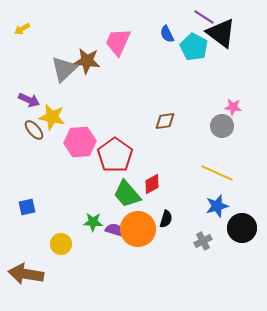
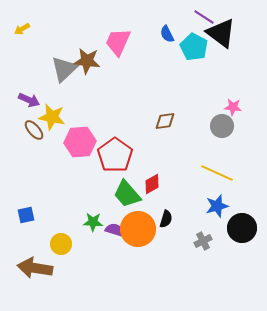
blue square: moved 1 px left, 8 px down
brown arrow: moved 9 px right, 6 px up
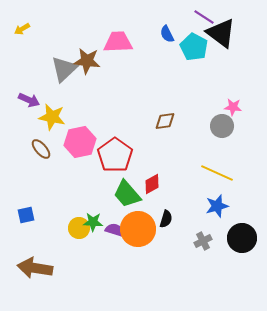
pink trapezoid: rotated 64 degrees clockwise
brown ellipse: moved 7 px right, 19 px down
pink hexagon: rotated 8 degrees counterclockwise
black circle: moved 10 px down
yellow circle: moved 18 px right, 16 px up
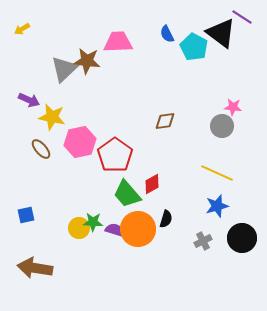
purple line: moved 38 px right
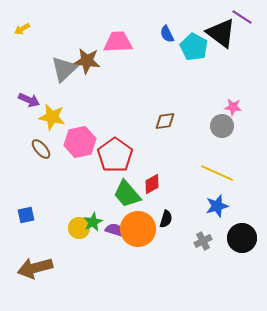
green star: rotated 30 degrees counterclockwise
brown arrow: rotated 24 degrees counterclockwise
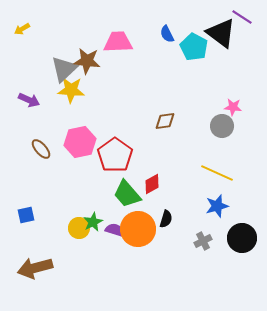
yellow star: moved 19 px right, 27 px up; rotated 8 degrees counterclockwise
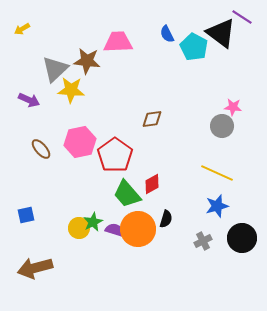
gray triangle: moved 9 px left
brown diamond: moved 13 px left, 2 px up
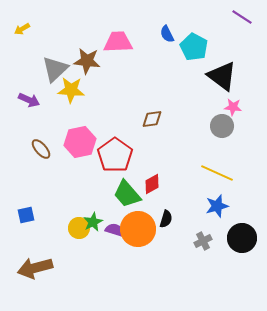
black triangle: moved 1 px right, 43 px down
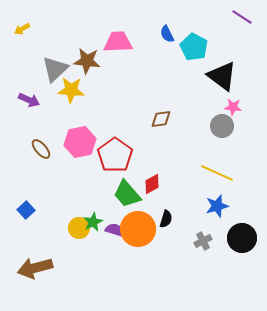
brown diamond: moved 9 px right
blue square: moved 5 px up; rotated 30 degrees counterclockwise
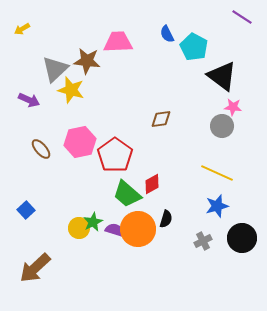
yellow star: rotated 12 degrees clockwise
green trapezoid: rotated 8 degrees counterclockwise
brown arrow: rotated 28 degrees counterclockwise
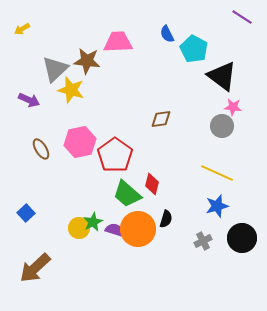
cyan pentagon: moved 2 px down
brown ellipse: rotated 10 degrees clockwise
red diamond: rotated 45 degrees counterclockwise
blue square: moved 3 px down
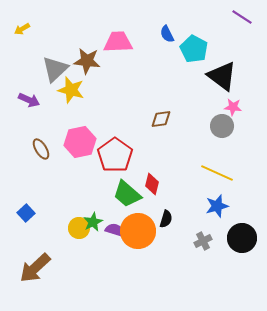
orange circle: moved 2 px down
